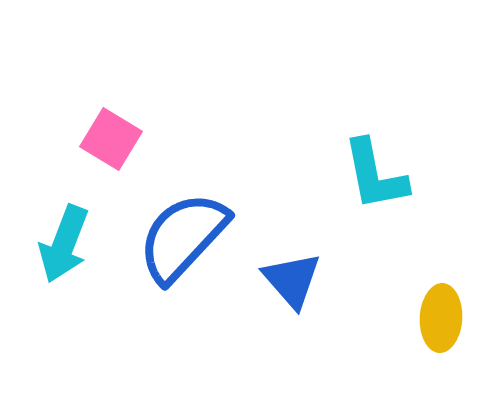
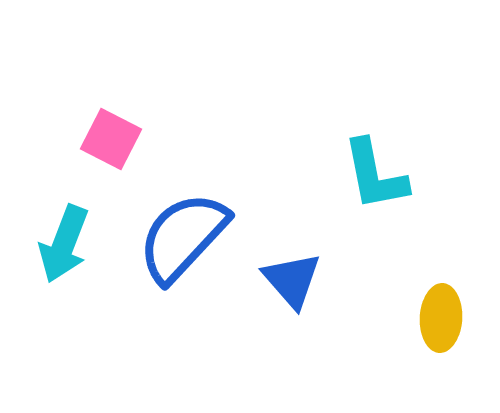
pink square: rotated 4 degrees counterclockwise
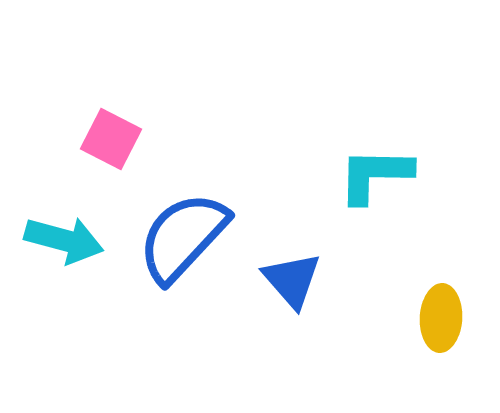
cyan L-shape: rotated 102 degrees clockwise
cyan arrow: moved 4 px up; rotated 96 degrees counterclockwise
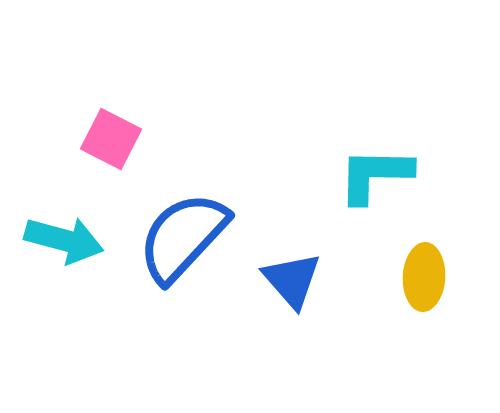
yellow ellipse: moved 17 px left, 41 px up
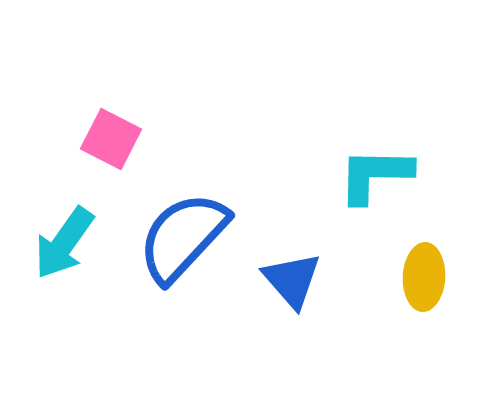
cyan arrow: moved 3 px down; rotated 110 degrees clockwise
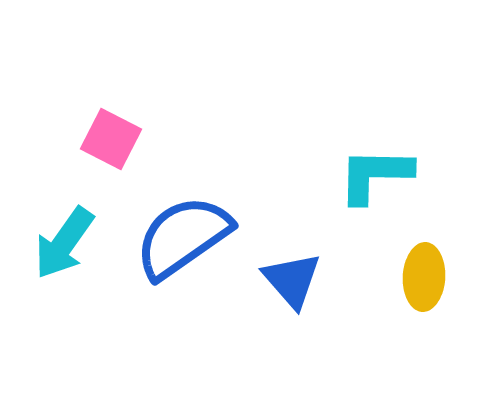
blue semicircle: rotated 12 degrees clockwise
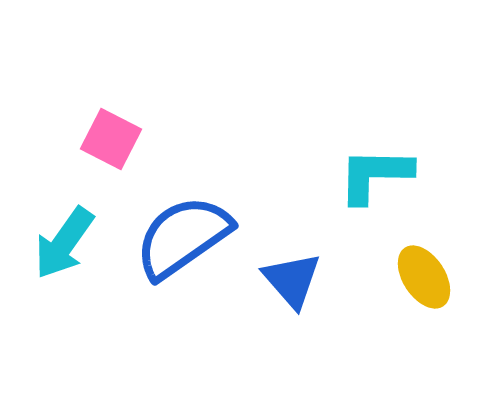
yellow ellipse: rotated 36 degrees counterclockwise
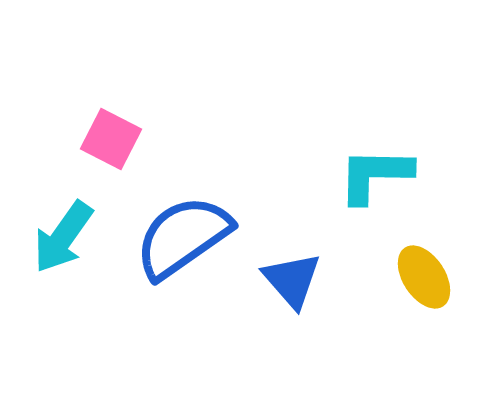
cyan arrow: moved 1 px left, 6 px up
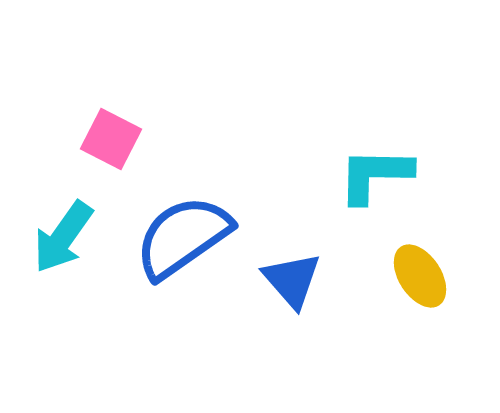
yellow ellipse: moved 4 px left, 1 px up
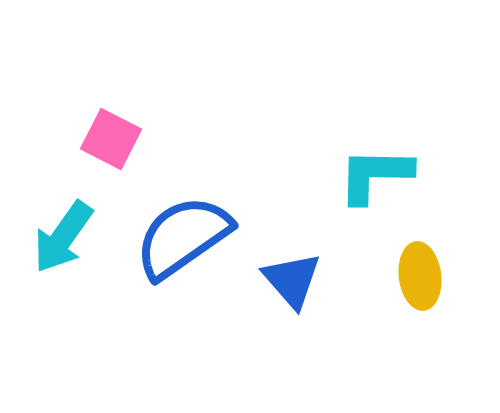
yellow ellipse: rotated 26 degrees clockwise
